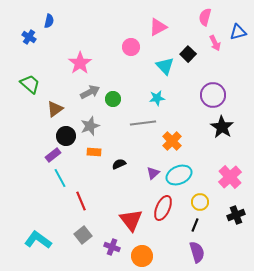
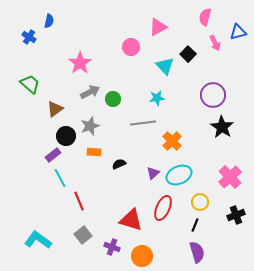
red line: moved 2 px left
red triangle: rotated 35 degrees counterclockwise
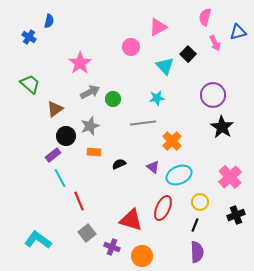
purple triangle: moved 6 px up; rotated 40 degrees counterclockwise
gray square: moved 4 px right, 2 px up
purple semicircle: rotated 15 degrees clockwise
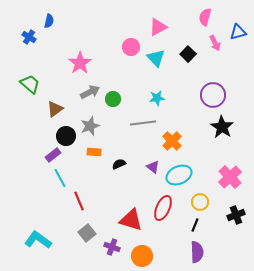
cyan triangle: moved 9 px left, 8 px up
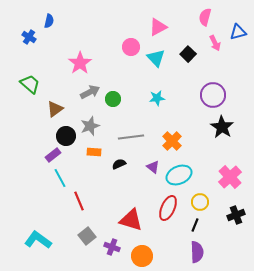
gray line: moved 12 px left, 14 px down
red ellipse: moved 5 px right
gray square: moved 3 px down
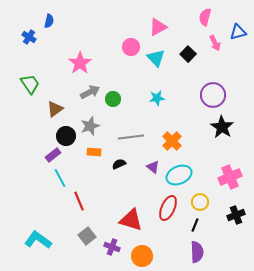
green trapezoid: rotated 15 degrees clockwise
pink cross: rotated 20 degrees clockwise
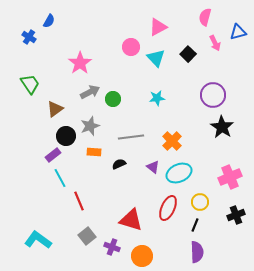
blue semicircle: rotated 16 degrees clockwise
cyan ellipse: moved 2 px up
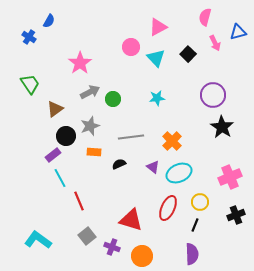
purple semicircle: moved 5 px left, 2 px down
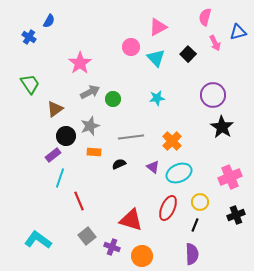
cyan line: rotated 48 degrees clockwise
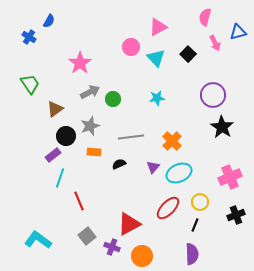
purple triangle: rotated 32 degrees clockwise
red ellipse: rotated 20 degrees clockwise
red triangle: moved 2 px left, 4 px down; rotated 45 degrees counterclockwise
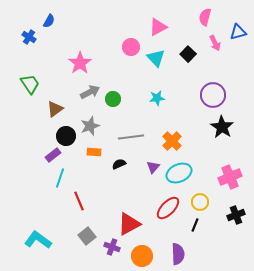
purple semicircle: moved 14 px left
